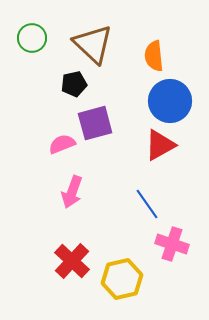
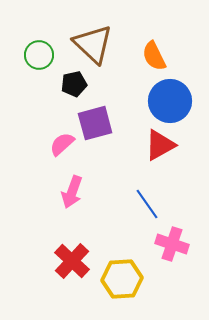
green circle: moved 7 px right, 17 px down
orange semicircle: rotated 20 degrees counterclockwise
pink semicircle: rotated 20 degrees counterclockwise
yellow hexagon: rotated 9 degrees clockwise
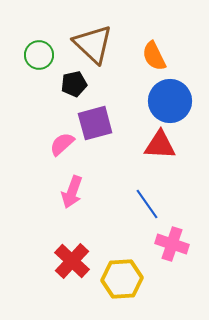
red triangle: rotated 32 degrees clockwise
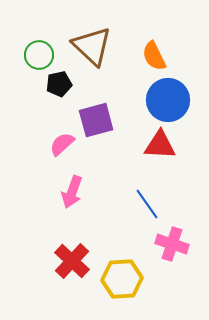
brown triangle: moved 1 px left, 2 px down
black pentagon: moved 15 px left
blue circle: moved 2 px left, 1 px up
purple square: moved 1 px right, 3 px up
